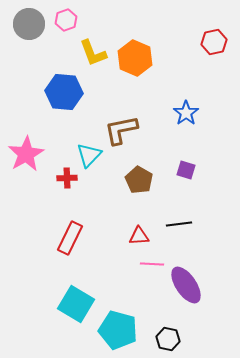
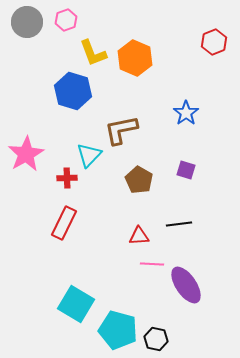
gray circle: moved 2 px left, 2 px up
red hexagon: rotated 10 degrees counterclockwise
blue hexagon: moved 9 px right, 1 px up; rotated 12 degrees clockwise
red rectangle: moved 6 px left, 15 px up
black hexagon: moved 12 px left
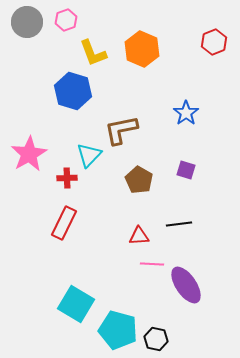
orange hexagon: moved 7 px right, 9 px up
pink star: moved 3 px right
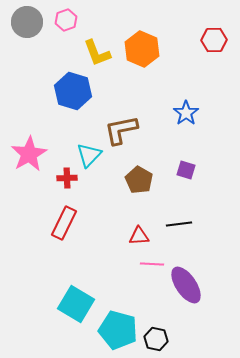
red hexagon: moved 2 px up; rotated 20 degrees clockwise
yellow L-shape: moved 4 px right
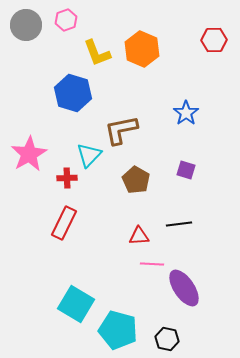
gray circle: moved 1 px left, 3 px down
blue hexagon: moved 2 px down
brown pentagon: moved 3 px left
purple ellipse: moved 2 px left, 3 px down
black hexagon: moved 11 px right
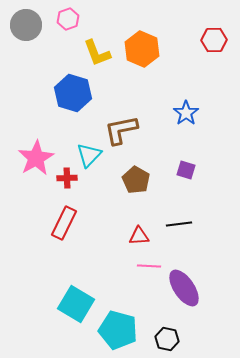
pink hexagon: moved 2 px right, 1 px up
pink star: moved 7 px right, 4 px down
pink line: moved 3 px left, 2 px down
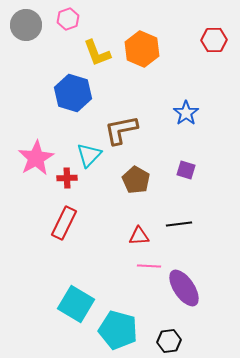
black hexagon: moved 2 px right, 2 px down; rotated 20 degrees counterclockwise
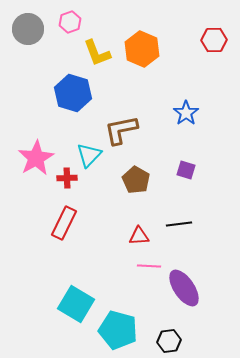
pink hexagon: moved 2 px right, 3 px down
gray circle: moved 2 px right, 4 px down
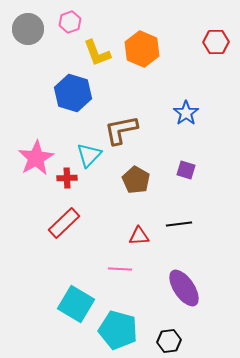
red hexagon: moved 2 px right, 2 px down
red rectangle: rotated 20 degrees clockwise
pink line: moved 29 px left, 3 px down
